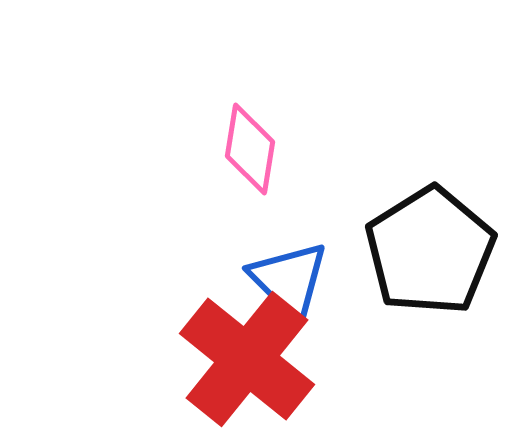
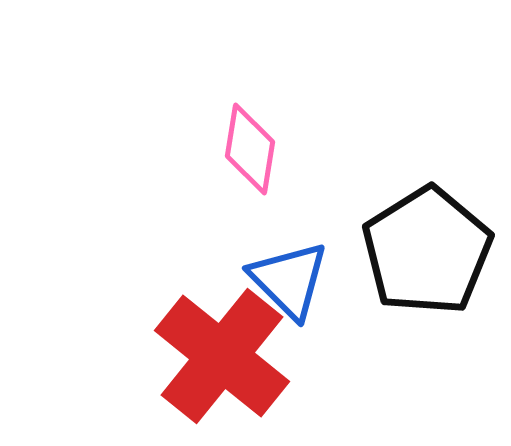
black pentagon: moved 3 px left
red cross: moved 25 px left, 3 px up
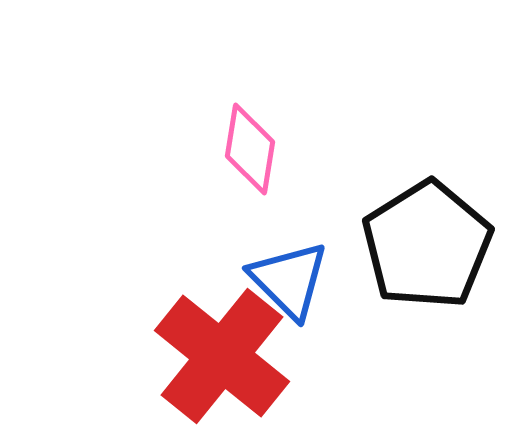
black pentagon: moved 6 px up
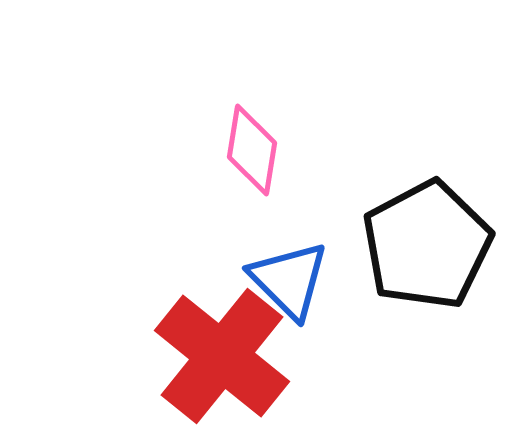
pink diamond: moved 2 px right, 1 px down
black pentagon: rotated 4 degrees clockwise
